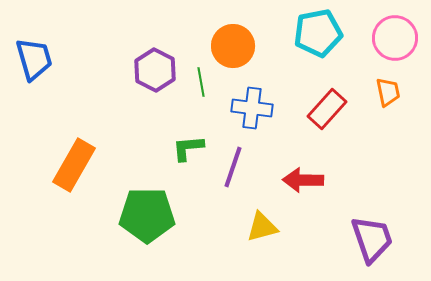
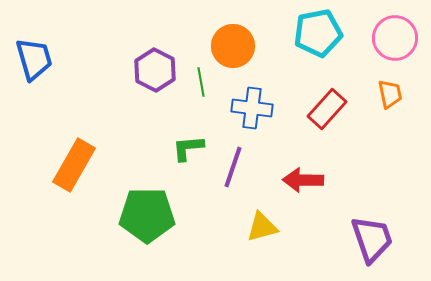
orange trapezoid: moved 2 px right, 2 px down
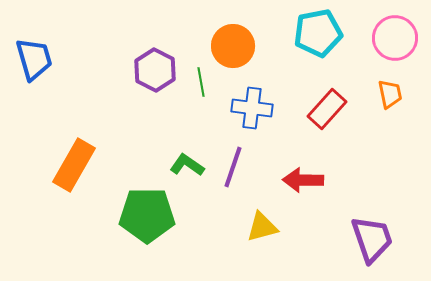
green L-shape: moved 1 px left, 17 px down; rotated 40 degrees clockwise
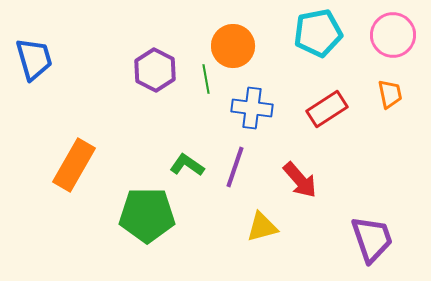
pink circle: moved 2 px left, 3 px up
green line: moved 5 px right, 3 px up
red rectangle: rotated 15 degrees clockwise
purple line: moved 2 px right
red arrow: moved 3 px left; rotated 132 degrees counterclockwise
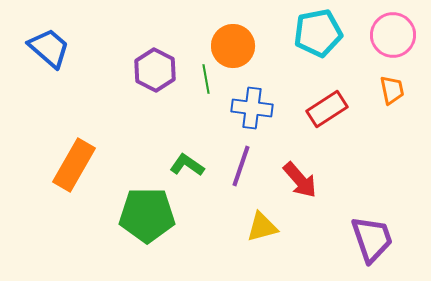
blue trapezoid: moved 15 px right, 11 px up; rotated 33 degrees counterclockwise
orange trapezoid: moved 2 px right, 4 px up
purple line: moved 6 px right, 1 px up
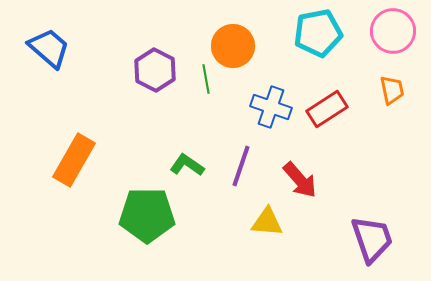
pink circle: moved 4 px up
blue cross: moved 19 px right, 1 px up; rotated 12 degrees clockwise
orange rectangle: moved 5 px up
yellow triangle: moved 5 px right, 5 px up; rotated 20 degrees clockwise
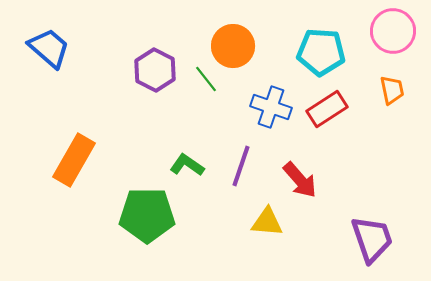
cyan pentagon: moved 3 px right, 19 px down; rotated 15 degrees clockwise
green line: rotated 28 degrees counterclockwise
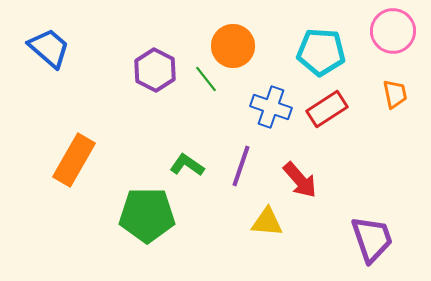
orange trapezoid: moved 3 px right, 4 px down
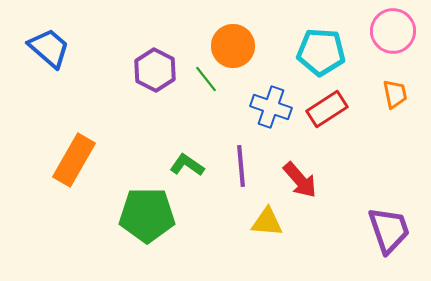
purple line: rotated 24 degrees counterclockwise
purple trapezoid: moved 17 px right, 9 px up
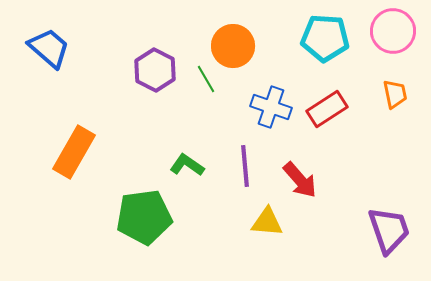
cyan pentagon: moved 4 px right, 14 px up
green line: rotated 8 degrees clockwise
orange rectangle: moved 8 px up
purple line: moved 4 px right
green pentagon: moved 3 px left, 2 px down; rotated 8 degrees counterclockwise
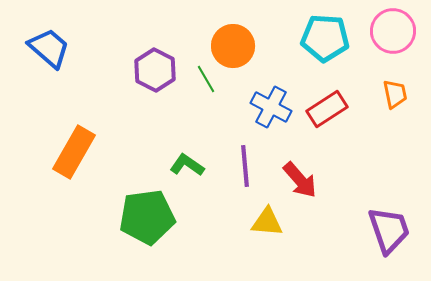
blue cross: rotated 9 degrees clockwise
green pentagon: moved 3 px right
